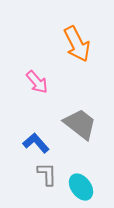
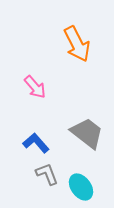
pink arrow: moved 2 px left, 5 px down
gray trapezoid: moved 7 px right, 9 px down
gray L-shape: rotated 20 degrees counterclockwise
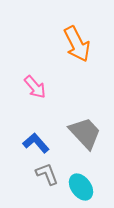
gray trapezoid: moved 2 px left; rotated 9 degrees clockwise
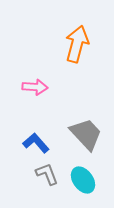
orange arrow: rotated 138 degrees counterclockwise
pink arrow: rotated 45 degrees counterclockwise
gray trapezoid: moved 1 px right, 1 px down
cyan ellipse: moved 2 px right, 7 px up
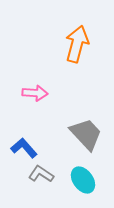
pink arrow: moved 6 px down
blue L-shape: moved 12 px left, 5 px down
gray L-shape: moved 6 px left; rotated 35 degrees counterclockwise
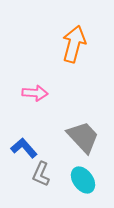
orange arrow: moved 3 px left
gray trapezoid: moved 3 px left, 3 px down
gray L-shape: rotated 100 degrees counterclockwise
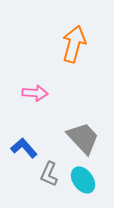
gray trapezoid: moved 1 px down
gray L-shape: moved 8 px right
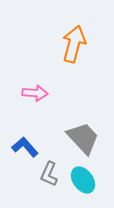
blue L-shape: moved 1 px right, 1 px up
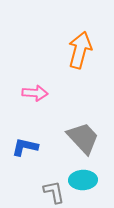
orange arrow: moved 6 px right, 6 px down
blue L-shape: rotated 36 degrees counterclockwise
gray L-shape: moved 5 px right, 18 px down; rotated 145 degrees clockwise
cyan ellipse: rotated 56 degrees counterclockwise
